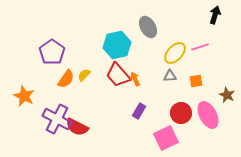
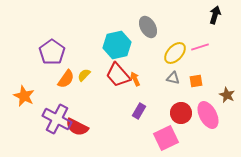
gray triangle: moved 3 px right, 2 px down; rotated 16 degrees clockwise
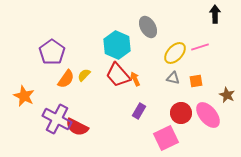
black arrow: moved 1 px up; rotated 18 degrees counterclockwise
cyan hexagon: rotated 24 degrees counterclockwise
pink ellipse: rotated 12 degrees counterclockwise
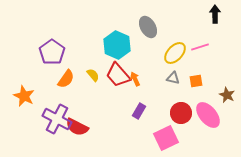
yellow semicircle: moved 9 px right; rotated 96 degrees clockwise
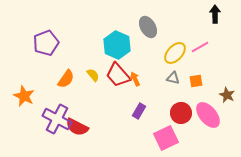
pink line: rotated 12 degrees counterclockwise
purple pentagon: moved 6 px left, 9 px up; rotated 15 degrees clockwise
